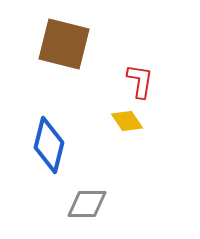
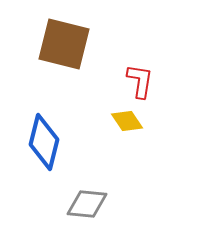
blue diamond: moved 5 px left, 3 px up
gray diamond: rotated 6 degrees clockwise
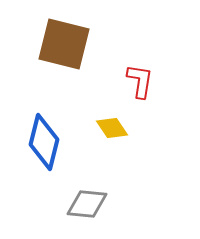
yellow diamond: moved 15 px left, 7 px down
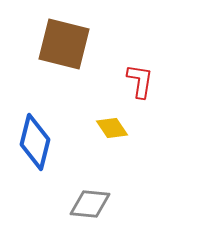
blue diamond: moved 9 px left
gray diamond: moved 3 px right
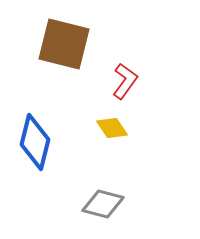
red L-shape: moved 15 px left; rotated 27 degrees clockwise
gray diamond: moved 13 px right; rotated 9 degrees clockwise
